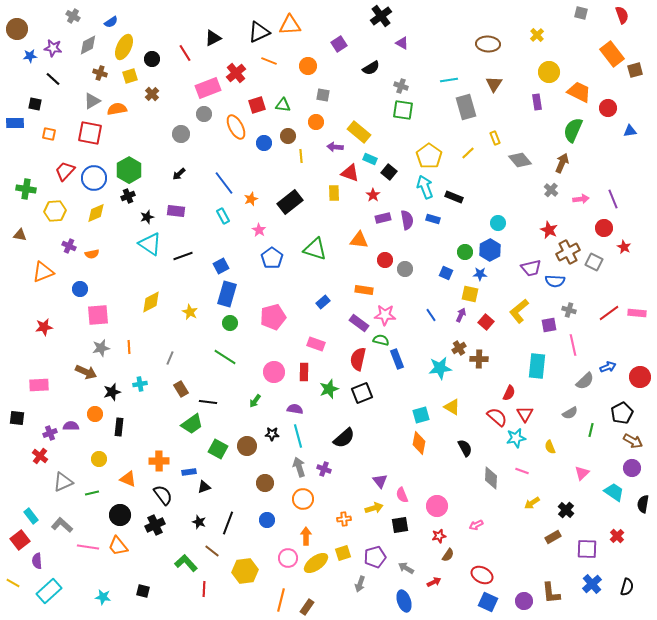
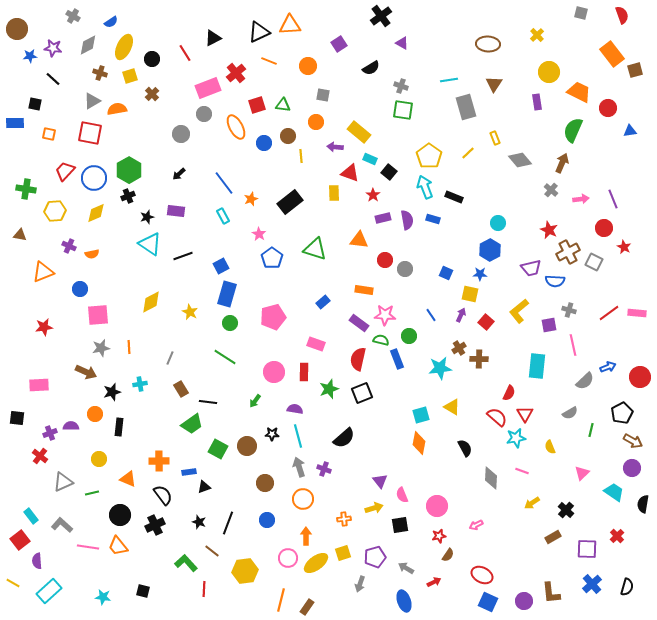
pink star at (259, 230): moved 4 px down
green circle at (465, 252): moved 56 px left, 84 px down
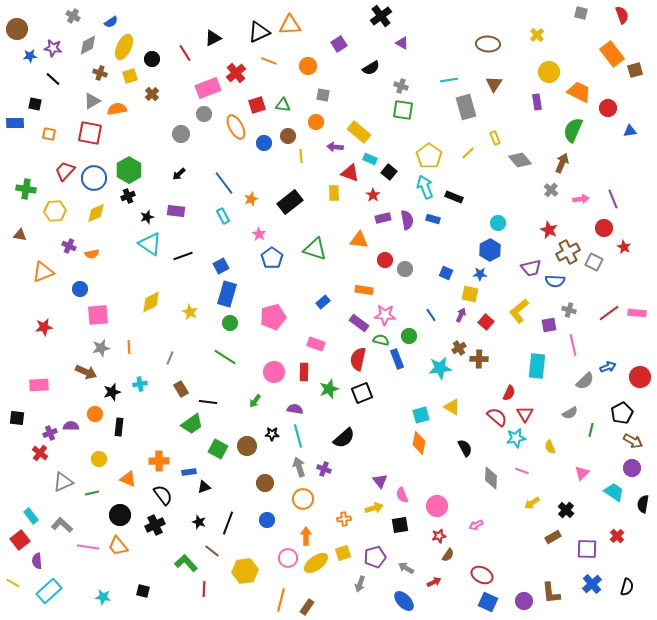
red cross at (40, 456): moved 3 px up
blue ellipse at (404, 601): rotated 25 degrees counterclockwise
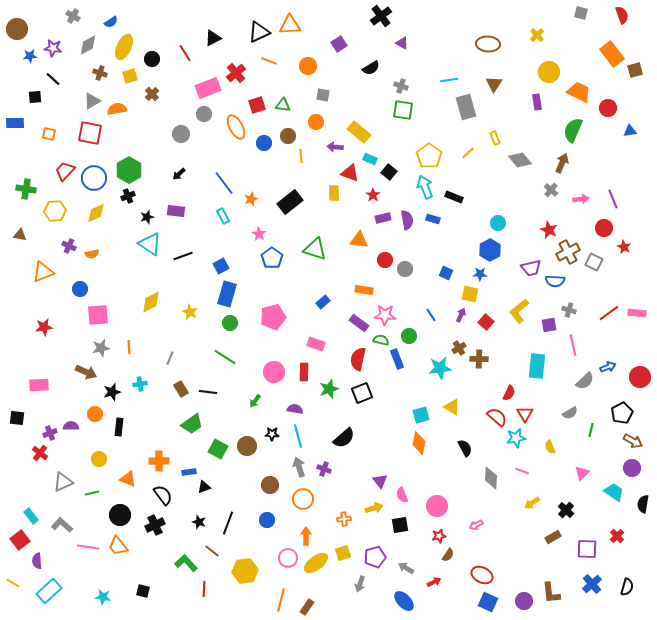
black square at (35, 104): moved 7 px up; rotated 16 degrees counterclockwise
black line at (208, 402): moved 10 px up
brown circle at (265, 483): moved 5 px right, 2 px down
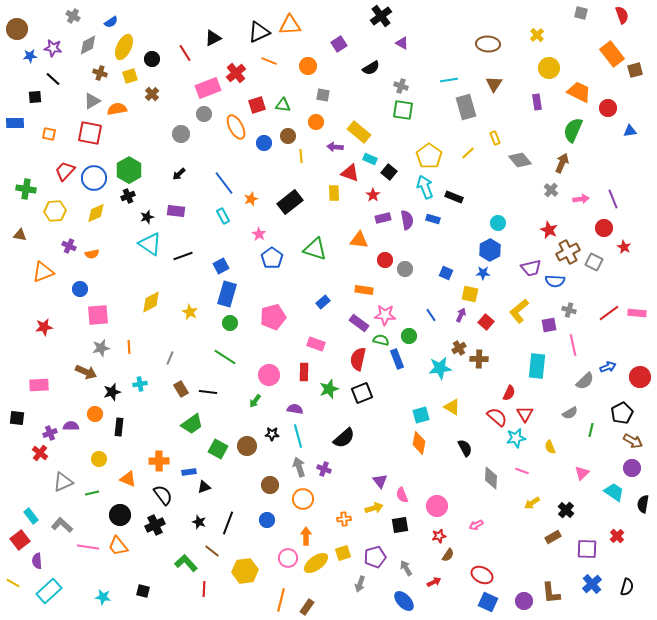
yellow circle at (549, 72): moved 4 px up
blue star at (480, 274): moved 3 px right, 1 px up
pink circle at (274, 372): moved 5 px left, 3 px down
gray arrow at (406, 568): rotated 28 degrees clockwise
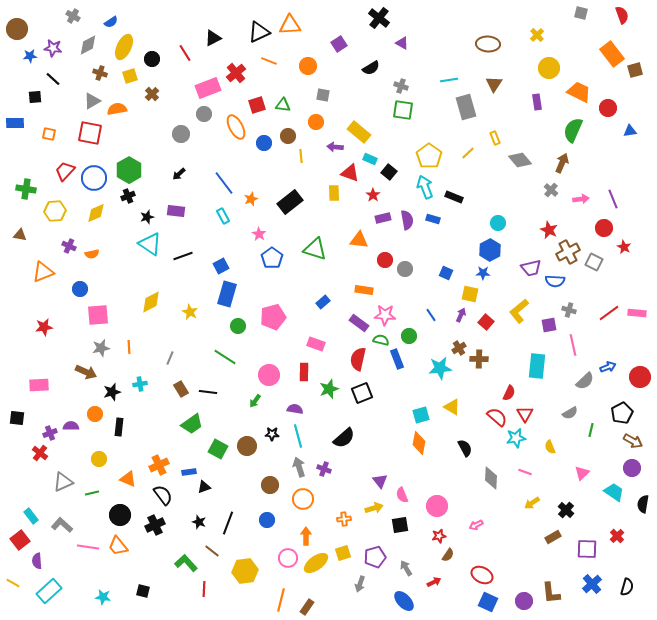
black cross at (381, 16): moved 2 px left, 2 px down; rotated 15 degrees counterclockwise
green circle at (230, 323): moved 8 px right, 3 px down
orange cross at (159, 461): moved 4 px down; rotated 24 degrees counterclockwise
pink line at (522, 471): moved 3 px right, 1 px down
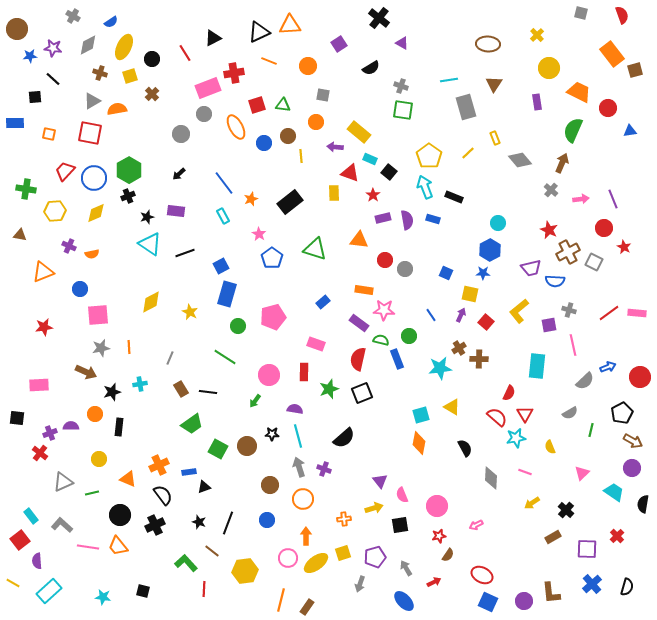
red cross at (236, 73): moved 2 px left; rotated 30 degrees clockwise
black line at (183, 256): moved 2 px right, 3 px up
pink star at (385, 315): moved 1 px left, 5 px up
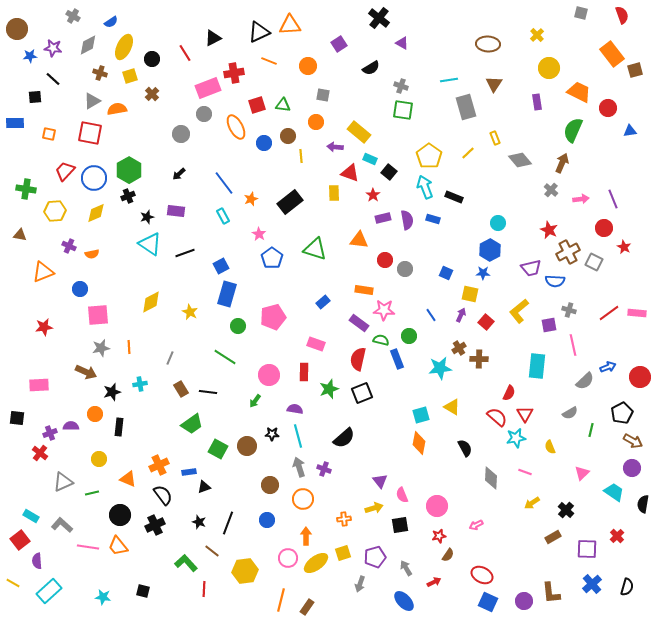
cyan rectangle at (31, 516): rotated 21 degrees counterclockwise
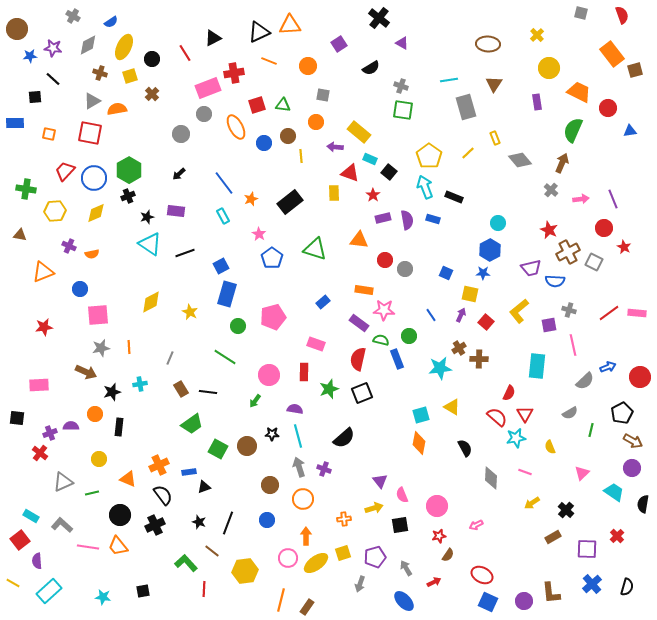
black square at (143, 591): rotated 24 degrees counterclockwise
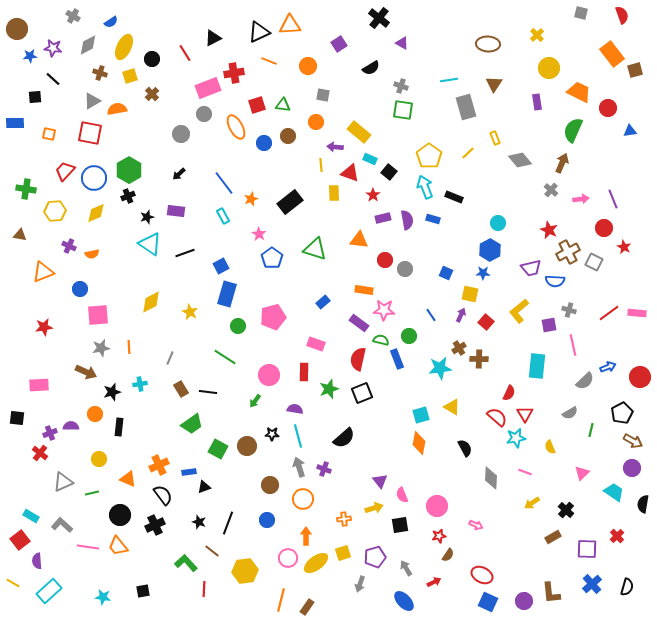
yellow line at (301, 156): moved 20 px right, 9 px down
pink arrow at (476, 525): rotated 128 degrees counterclockwise
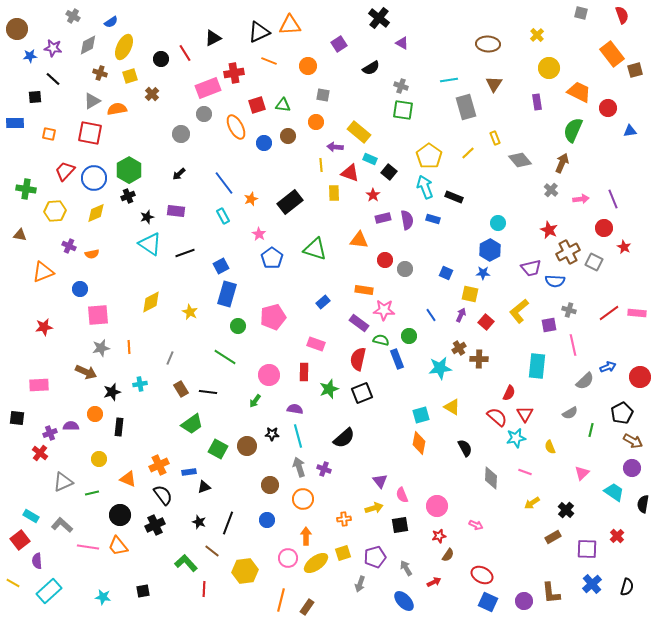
black circle at (152, 59): moved 9 px right
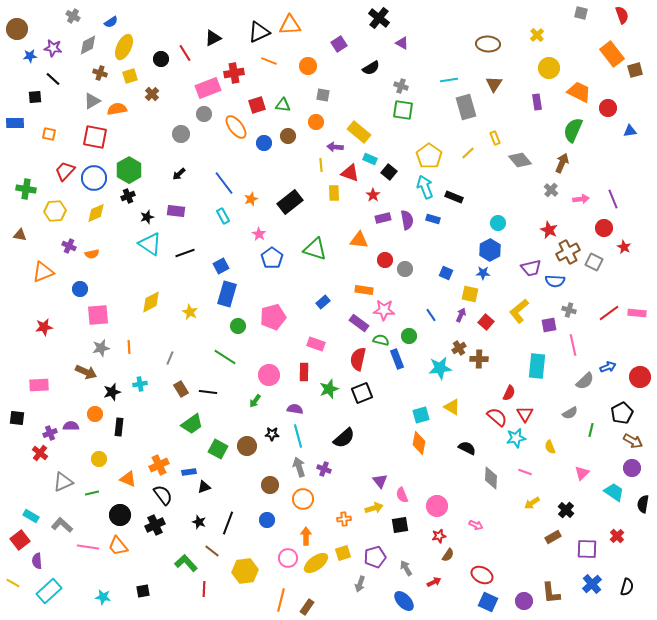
orange ellipse at (236, 127): rotated 10 degrees counterclockwise
red square at (90, 133): moved 5 px right, 4 px down
black semicircle at (465, 448): moved 2 px right; rotated 36 degrees counterclockwise
